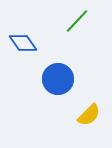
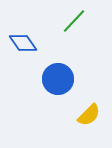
green line: moved 3 px left
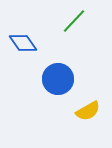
yellow semicircle: moved 1 px left, 4 px up; rotated 15 degrees clockwise
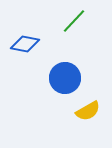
blue diamond: moved 2 px right, 1 px down; rotated 44 degrees counterclockwise
blue circle: moved 7 px right, 1 px up
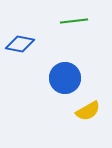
green line: rotated 40 degrees clockwise
blue diamond: moved 5 px left
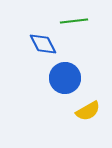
blue diamond: moved 23 px right; rotated 52 degrees clockwise
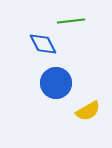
green line: moved 3 px left
blue circle: moved 9 px left, 5 px down
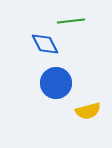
blue diamond: moved 2 px right
yellow semicircle: rotated 15 degrees clockwise
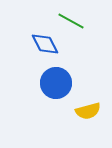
green line: rotated 36 degrees clockwise
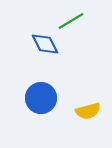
green line: rotated 60 degrees counterclockwise
blue circle: moved 15 px left, 15 px down
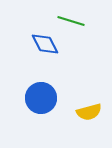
green line: rotated 48 degrees clockwise
yellow semicircle: moved 1 px right, 1 px down
